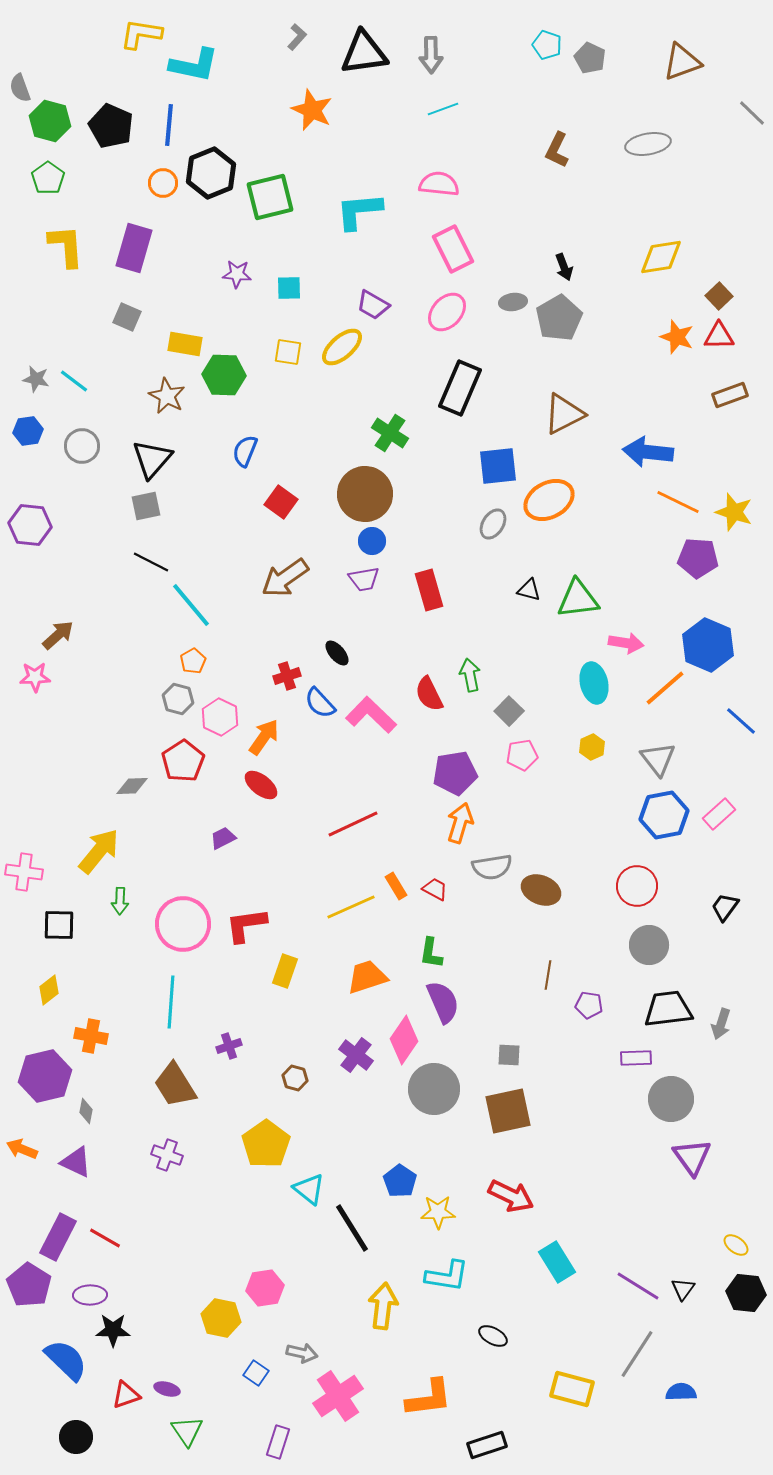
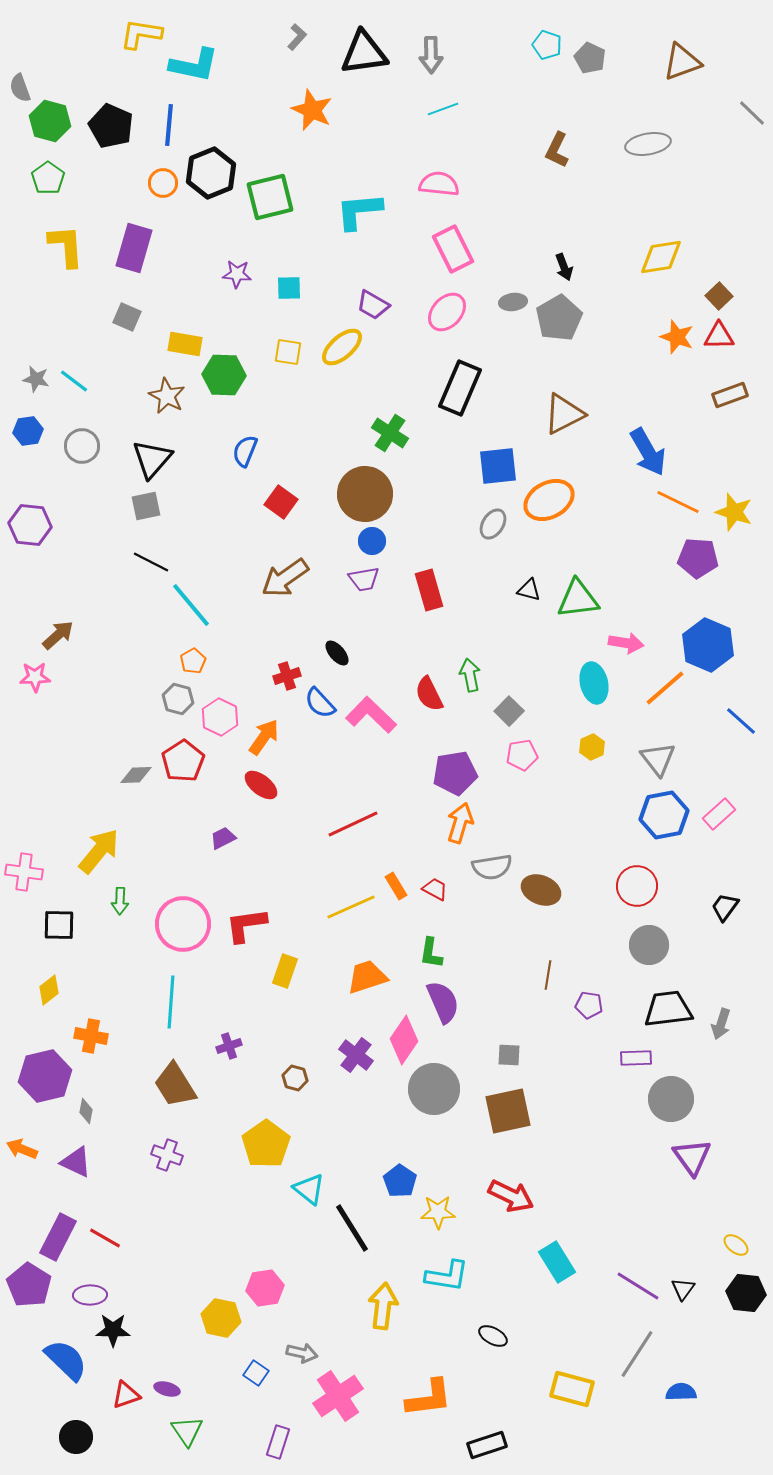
blue arrow at (648, 452): rotated 126 degrees counterclockwise
gray diamond at (132, 786): moved 4 px right, 11 px up
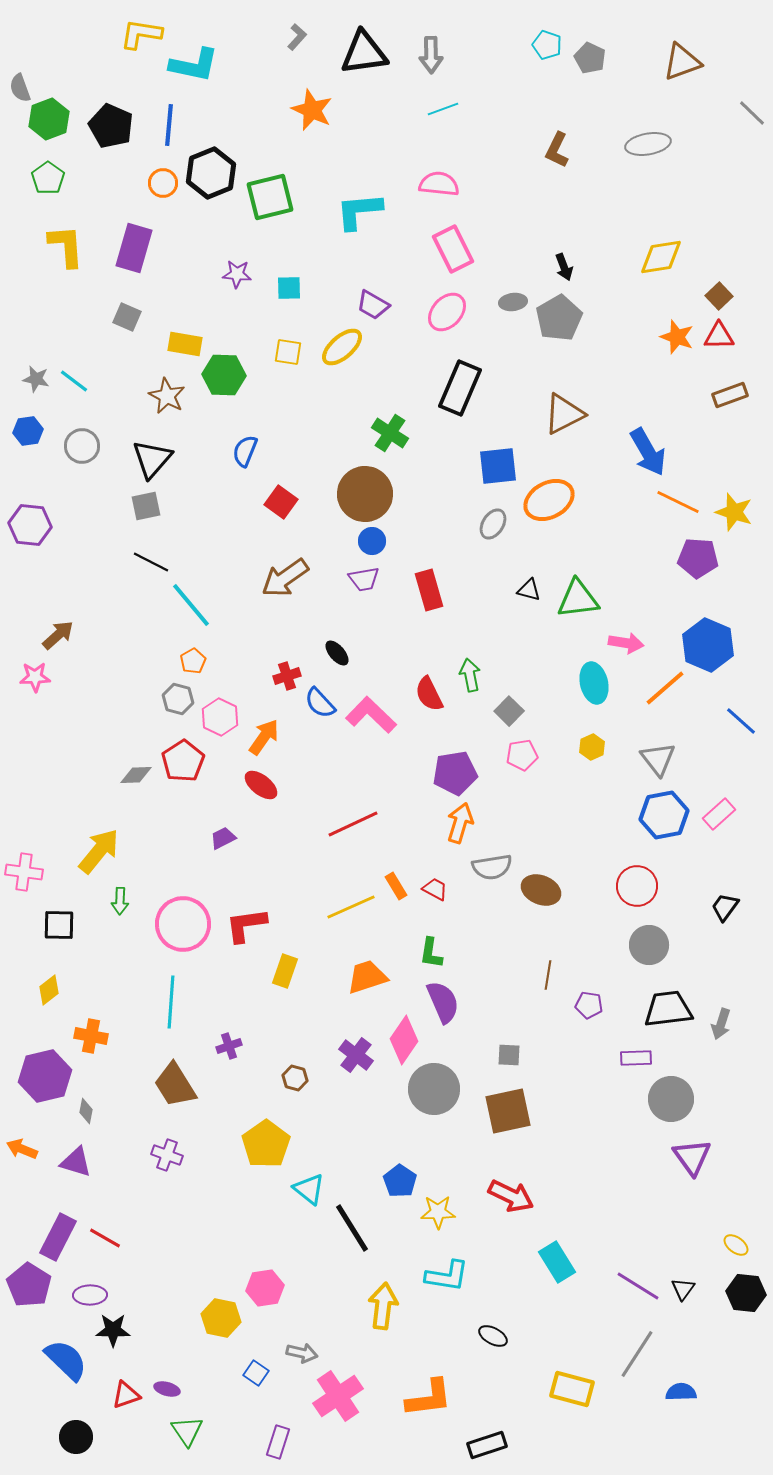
green hexagon at (50, 121): moved 1 px left, 2 px up; rotated 24 degrees clockwise
purple triangle at (76, 1162): rotated 8 degrees counterclockwise
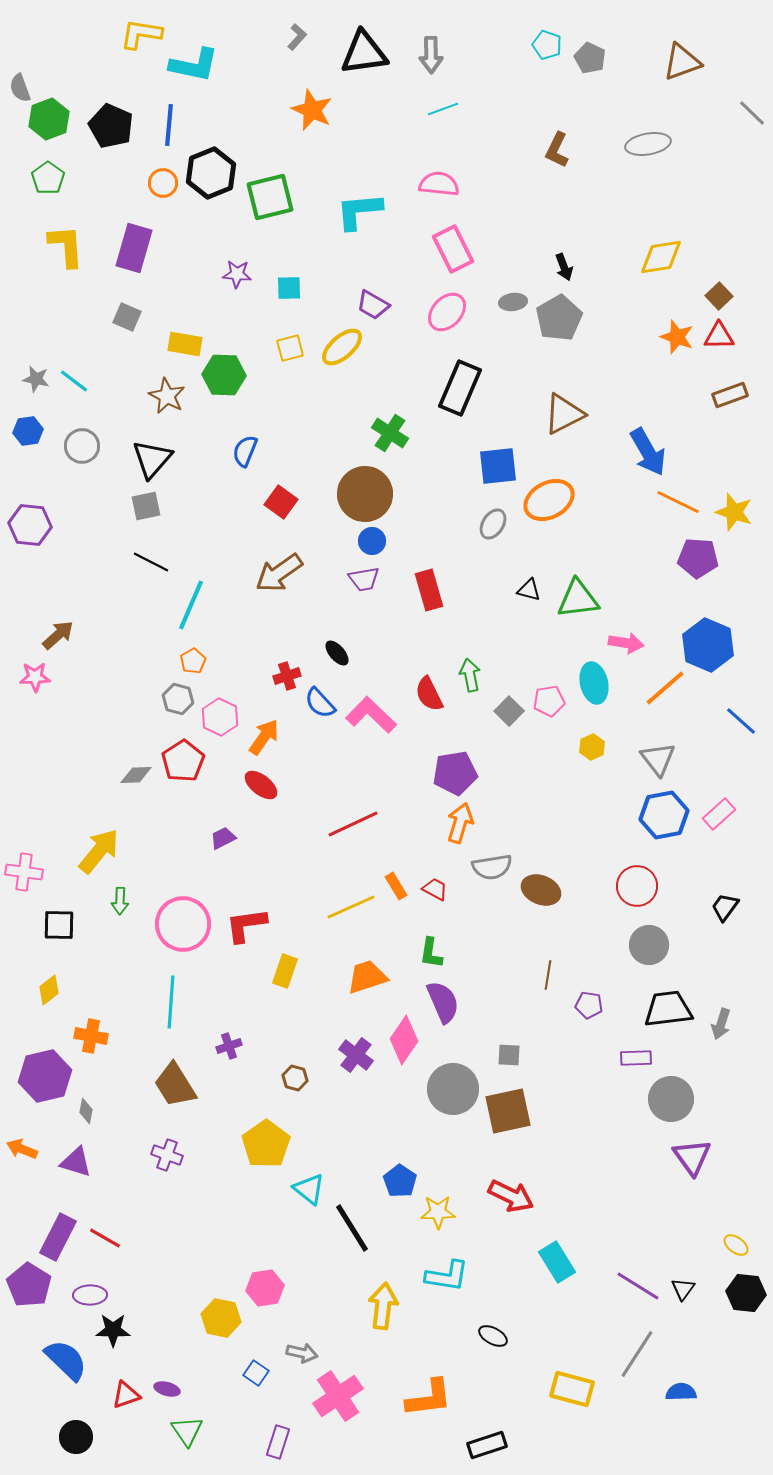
yellow square at (288, 352): moved 2 px right, 4 px up; rotated 24 degrees counterclockwise
brown arrow at (285, 578): moved 6 px left, 5 px up
cyan line at (191, 605): rotated 63 degrees clockwise
pink pentagon at (522, 755): moved 27 px right, 54 px up
gray circle at (434, 1089): moved 19 px right
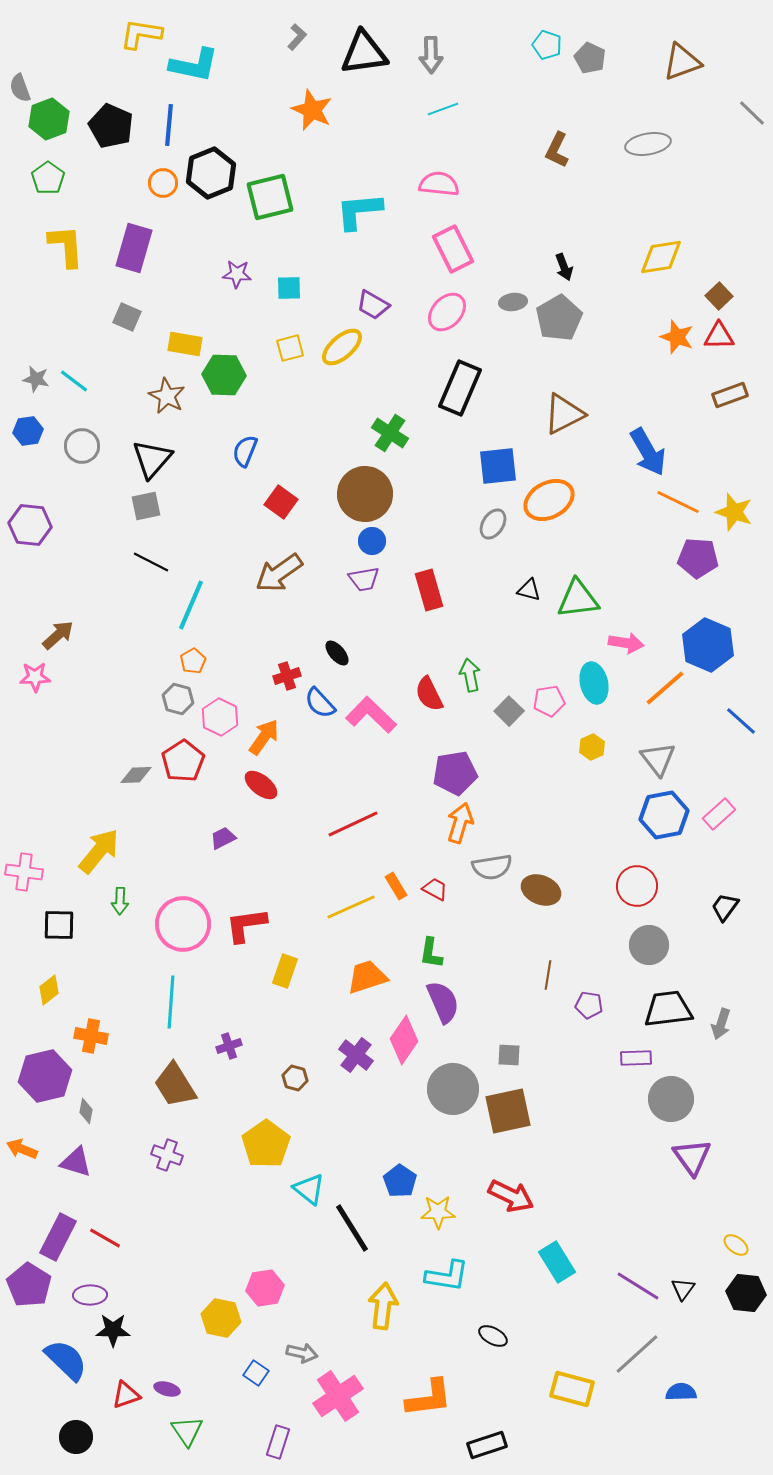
gray line at (637, 1354): rotated 15 degrees clockwise
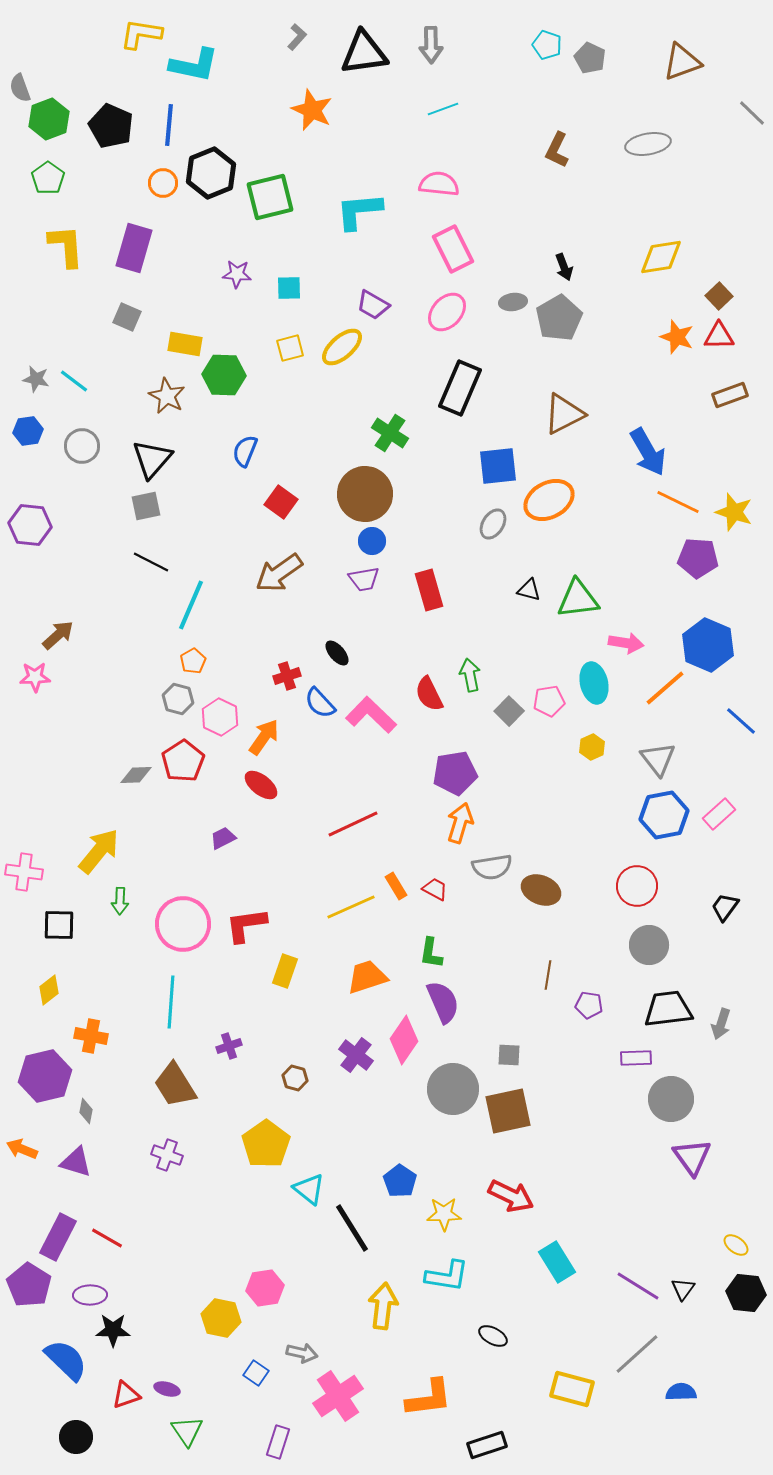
gray arrow at (431, 55): moved 10 px up
yellow star at (438, 1212): moved 6 px right, 2 px down
red line at (105, 1238): moved 2 px right
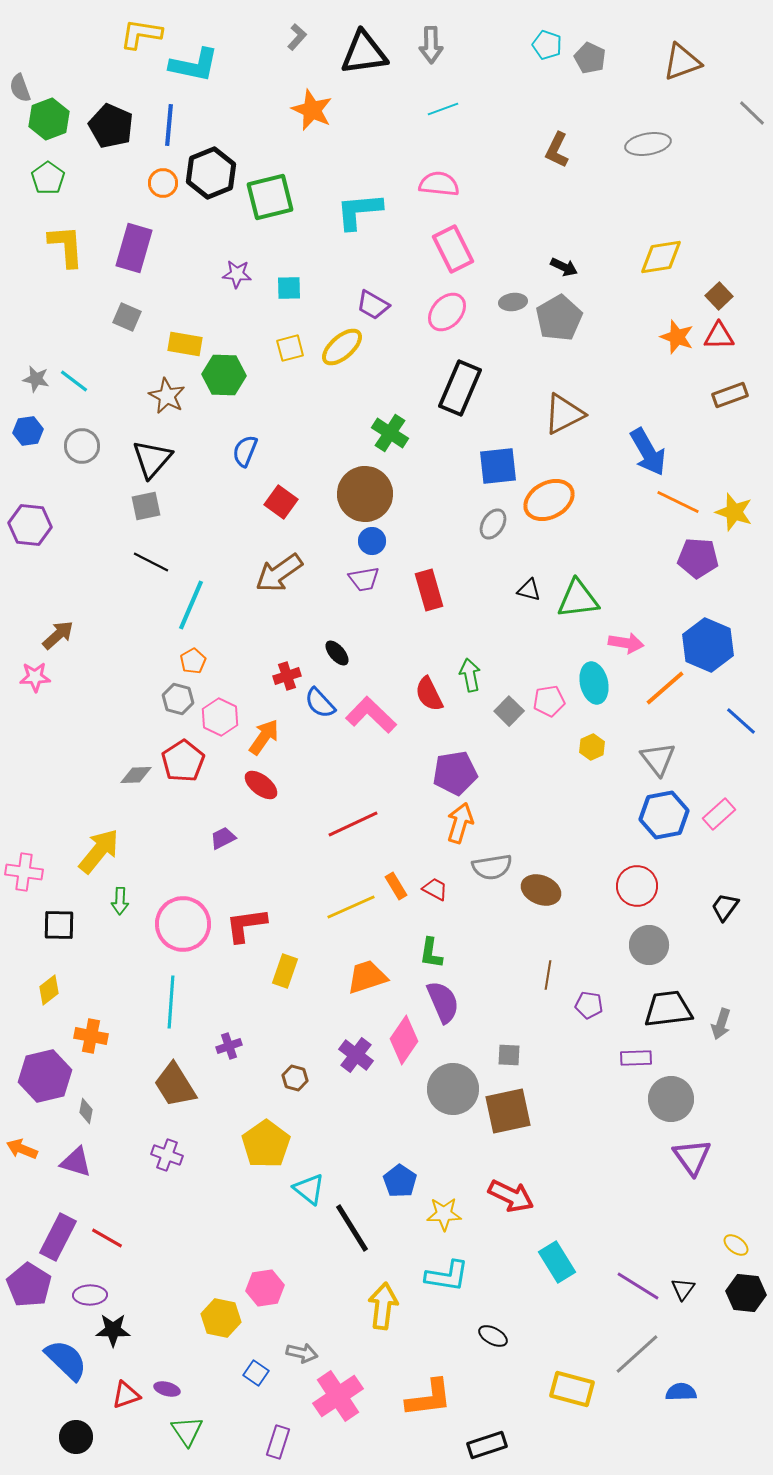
black arrow at (564, 267): rotated 44 degrees counterclockwise
